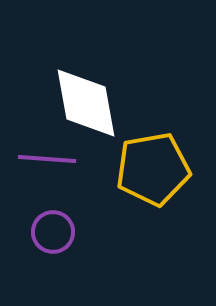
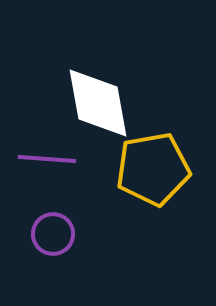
white diamond: moved 12 px right
purple circle: moved 2 px down
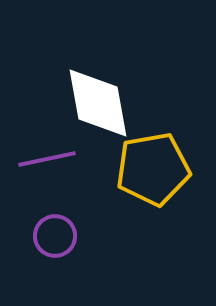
purple line: rotated 16 degrees counterclockwise
purple circle: moved 2 px right, 2 px down
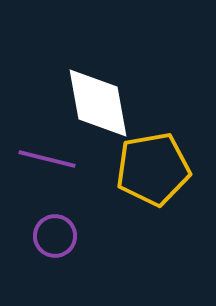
purple line: rotated 26 degrees clockwise
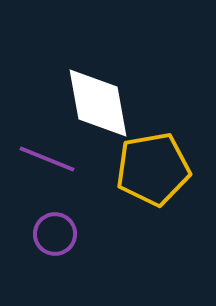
purple line: rotated 8 degrees clockwise
purple circle: moved 2 px up
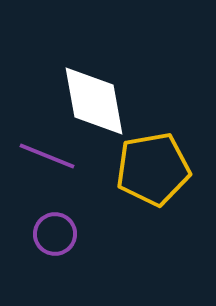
white diamond: moved 4 px left, 2 px up
purple line: moved 3 px up
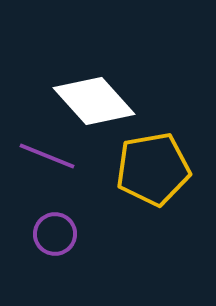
white diamond: rotated 32 degrees counterclockwise
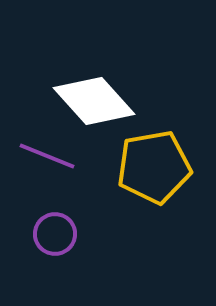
yellow pentagon: moved 1 px right, 2 px up
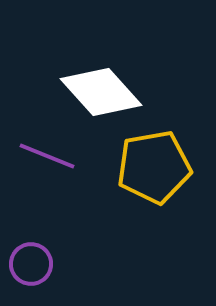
white diamond: moved 7 px right, 9 px up
purple circle: moved 24 px left, 30 px down
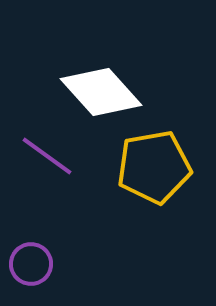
purple line: rotated 14 degrees clockwise
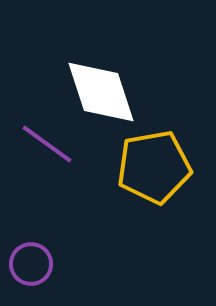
white diamond: rotated 24 degrees clockwise
purple line: moved 12 px up
